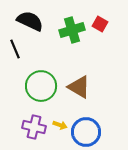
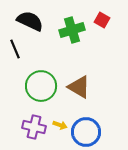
red square: moved 2 px right, 4 px up
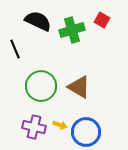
black semicircle: moved 8 px right
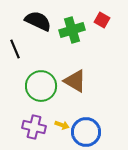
brown triangle: moved 4 px left, 6 px up
yellow arrow: moved 2 px right
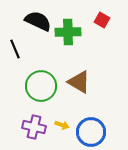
green cross: moved 4 px left, 2 px down; rotated 15 degrees clockwise
brown triangle: moved 4 px right, 1 px down
blue circle: moved 5 px right
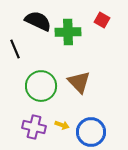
brown triangle: rotated 15 degrees clockwise
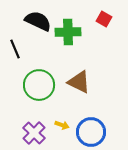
red square: moved 2 px right, 1 px up
brown triangle: rotated 20 degrees counterclockwise
green circle: moved 2 px left, 1 px up
purple cross: moved 6 px down; rotated 30 degrees clockwise
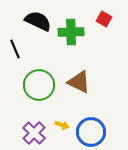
green cross: moved 3 px right
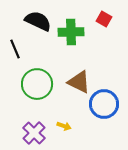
green circle: moved 2 px left, 1 px up
yellow arrow: moved 2 px right, 1 px down
blue circle: moved 13 px right, 28 px up
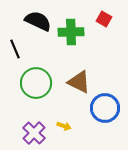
green circle: moved 1 px left, 1 px up
blue circle: moved 1 px right, 4 px down
